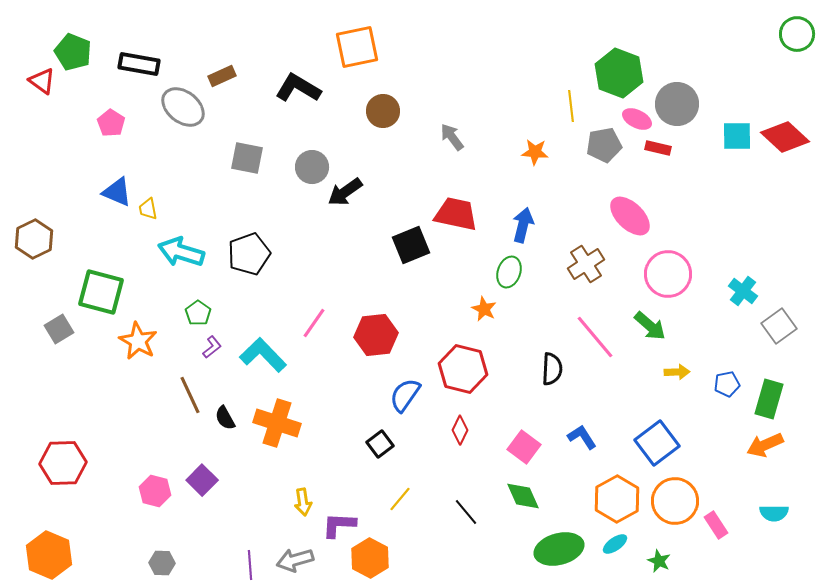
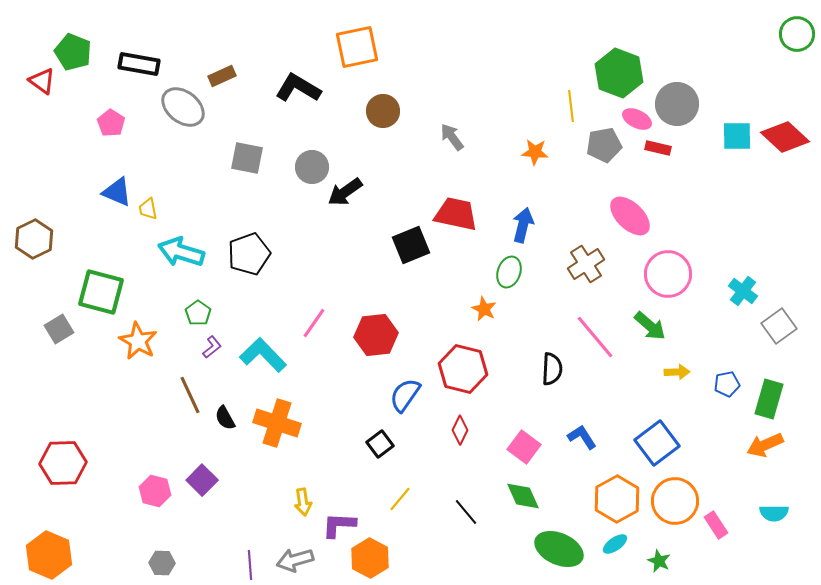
green ellipse at (559, 549): rotated 39 degrees clockwise
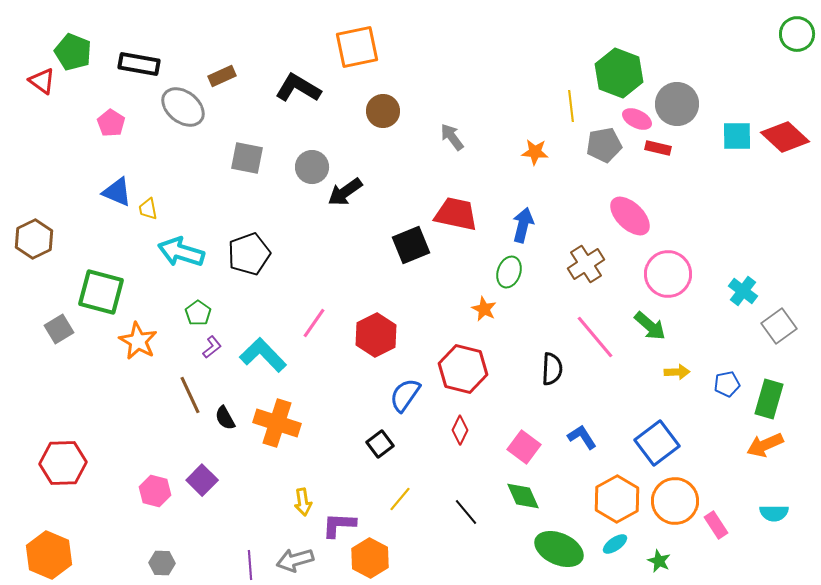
red hexagon at (376, 335): rotated 21 degrees counterclockwise
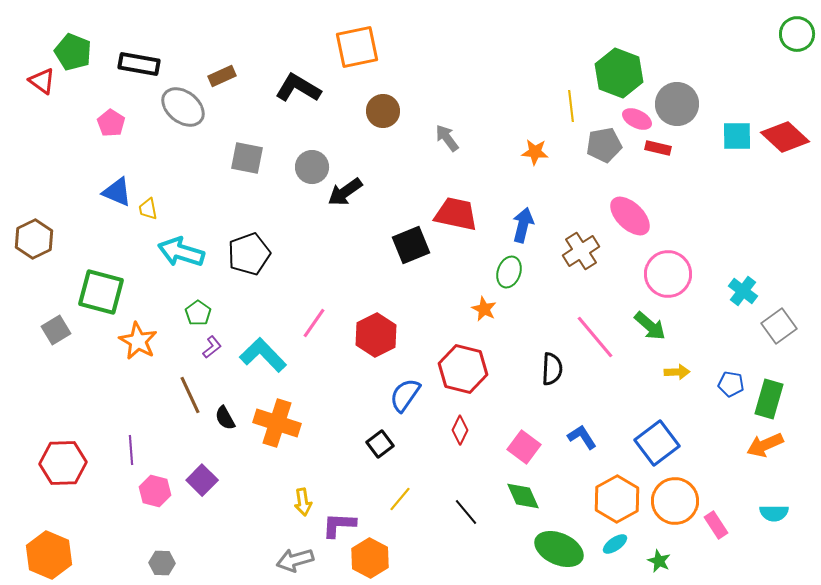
gray arrow at (452, 137): moved 5 px left, 1 px down
brown cross at (586, 264): moved 5 px left, 13 px up
gray square at (59, 329): moved 3 px left, 1 px down
blue pentagon at (727, 384): moved 4 px right; rotated 20 degrees clockwise
purple line at (250, 565): moved 119 px left, 115 px up
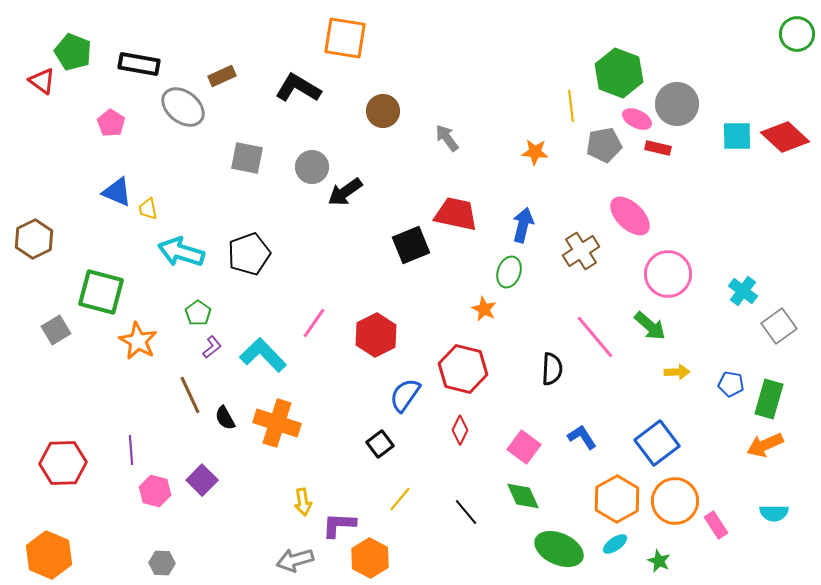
orange square at (357, 47): moved 12 px left, 9 px up; rotated 21 degrees clockwise
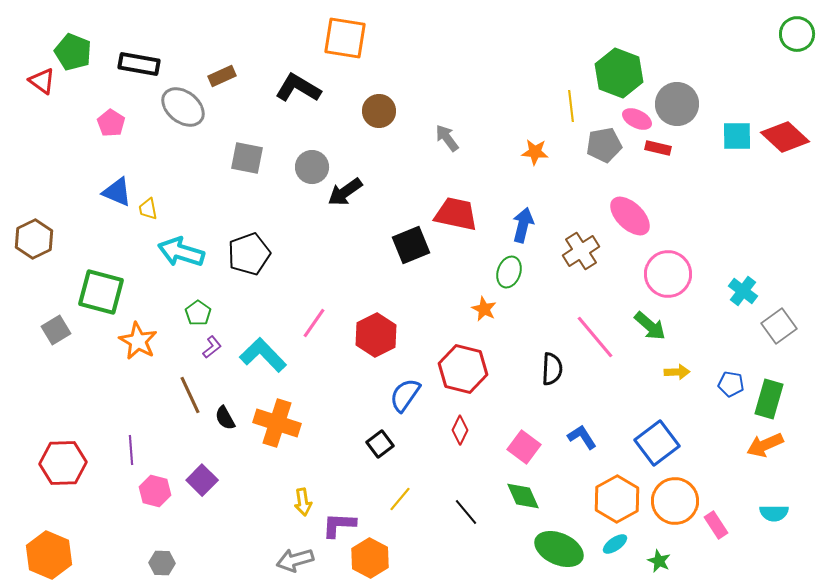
brown circle at (383, 111): moved 4 px left
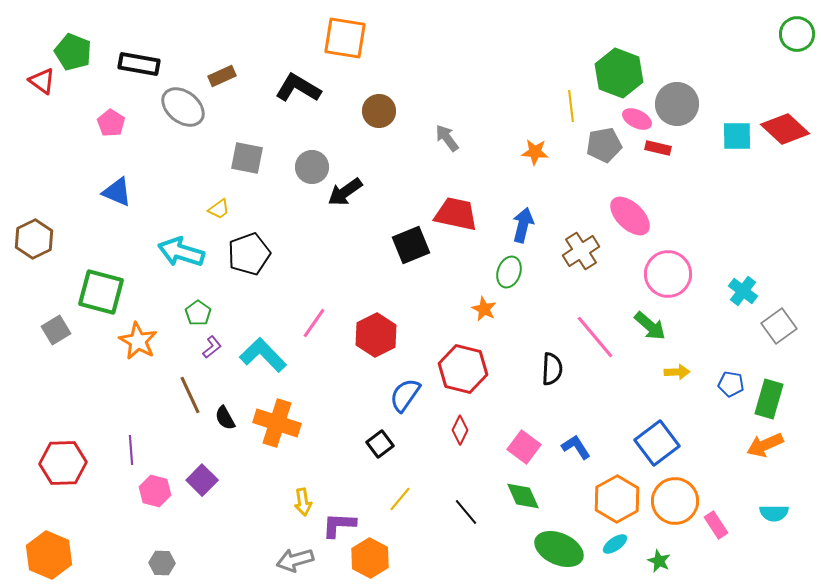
red diamond at (785, 137): moved 8 px up
yellow trapezoid at (148, 209): moved 71 px right; rotated 115 degrees counterclockwise
blue L-shape at (582, 437): moved 6 px left, 10 px down
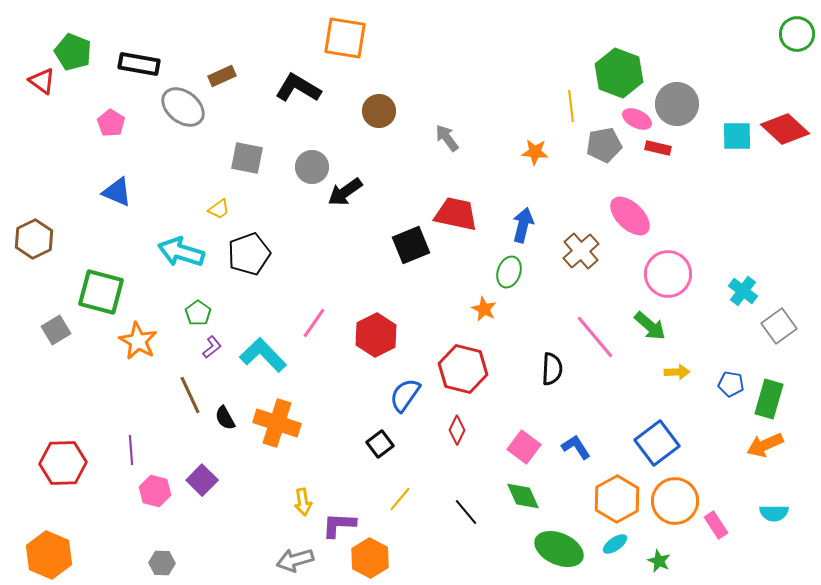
brown cross at (581, 251): rotated 9 degrees counterclockwise
red diamond at (460, 430): moved 3 px left
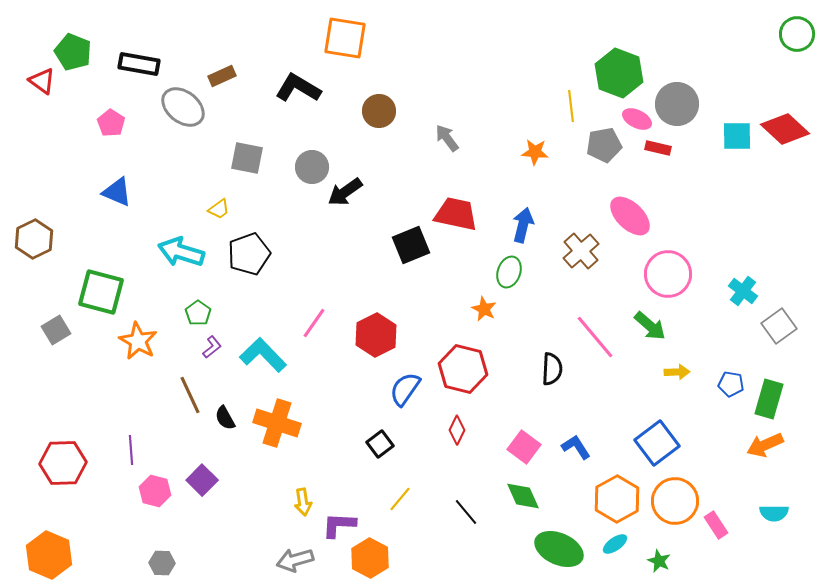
blue semicircle at (405, 395): moved 6 px up
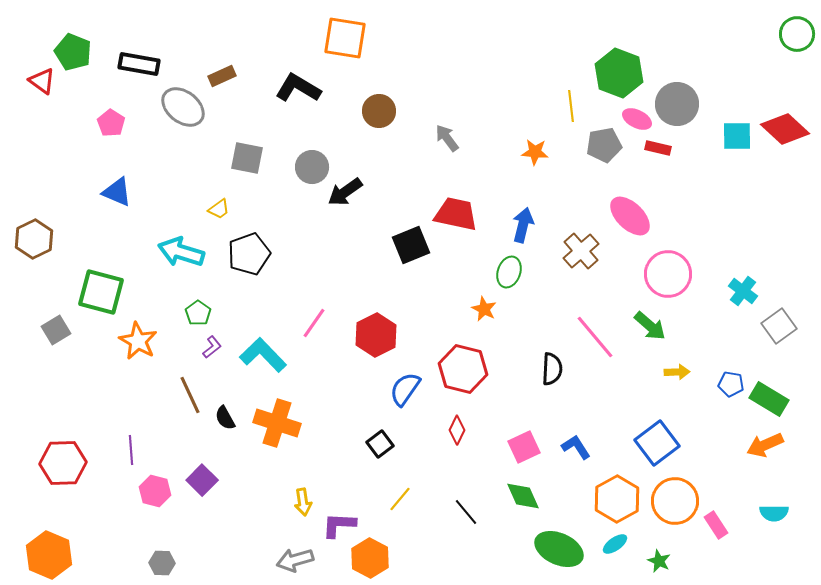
green rectangle at (769, 399): rotated 75 degrees counterclockwise
pink square at (524, 447): rotated 28 degrees clockwise
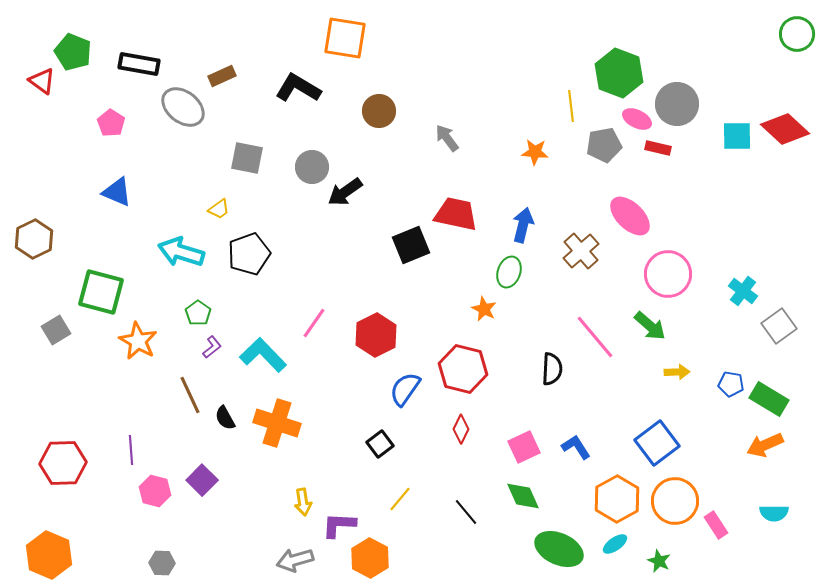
red diamond at (457, 430): moved 4 px right, 1 px up
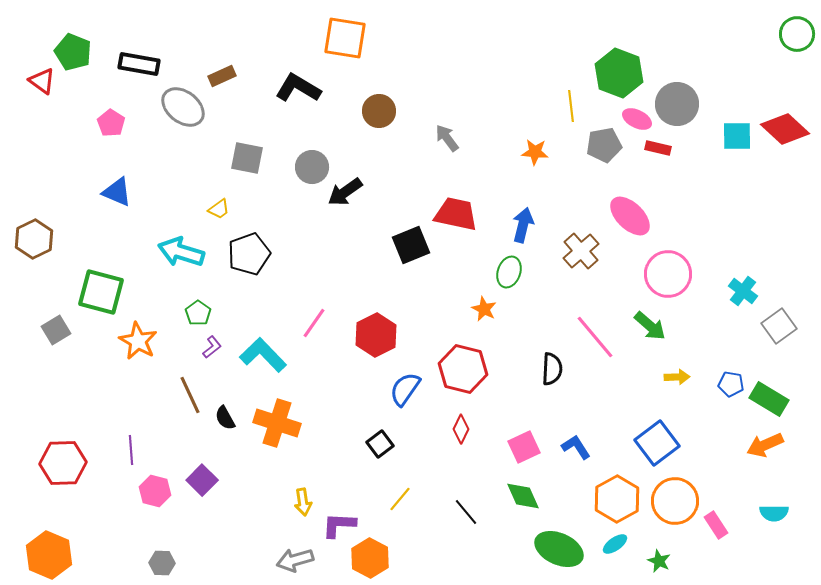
yellow arrow at (677, 372): moved 5 px down
